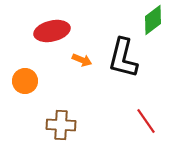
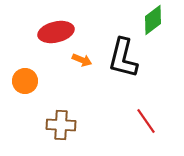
red ellipse: moved 4 px right, 1 px down
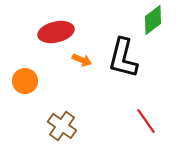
brown cross: moved 1 px right, 1 px down; rotated 32 degrees clockwise
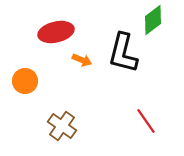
black L-shape: moved 5 px up
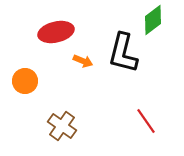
orange arrow: moved 1 px right, 1 px down
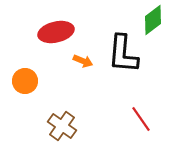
black L-shape: moved 1 px down; rotated 9 degrees counterclockwise
red line: moved 5 px left, 2 px up
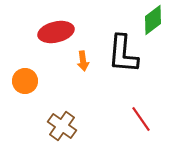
orange arrow: rotated 60 degrees clockwise
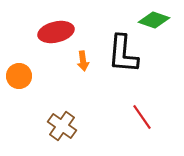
green diamond: moved 1 px right; rotated 56 degrees clockwise
orange circle: moved 6 px left, 5 px up
red line: moved 1 px right, 2 px up
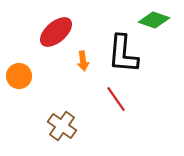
red ellipse: rotated 28 degrees counterclockwise
red line: moved 26 px left, 18 px up
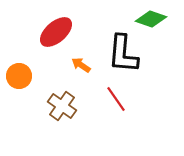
green diamond: moved 3 px left, 1 px up
orange arrow: moved 2 px left, 4 px down; rotated 132 degrees clockwise
brown cross: moved 20 px up
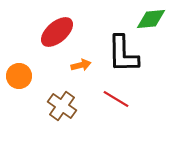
green diamond: rotated 24 degrees counterclockwise
red ellipse: moved 1 px right
black L-shape: rotated 6 degrees counterclockwise
orange arrow: rotated 132 degrees clockwise
red line: rotated 24 degrees counterclockwise
